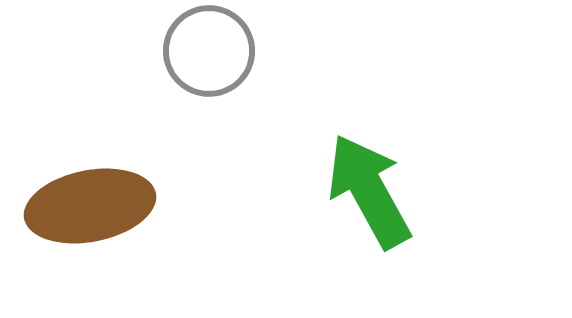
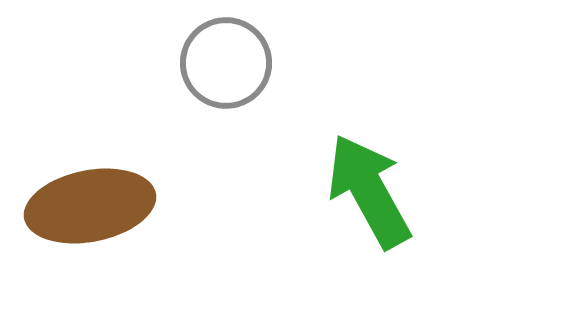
gray circle: moved 17 px right, 12 px down
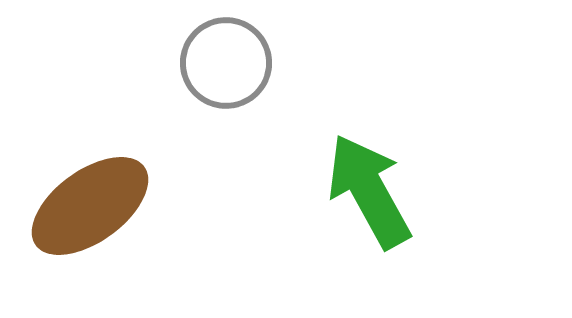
brown ellipse: rotated 25 degrees counterclockwise
